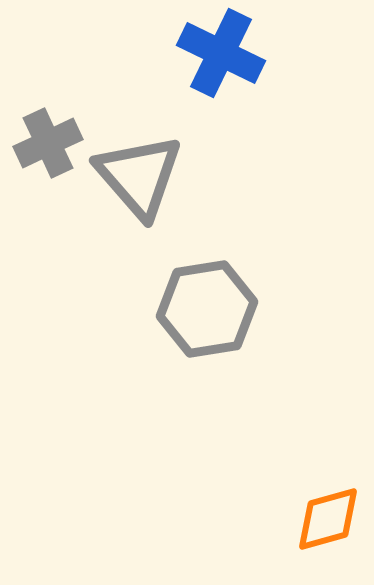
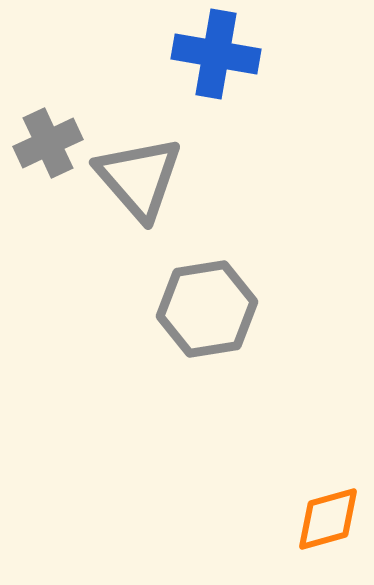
blue cross: moved 5 px left, 1 px down; rotated 16 degrees counterclockwise
gray triangle: moved 2 px down
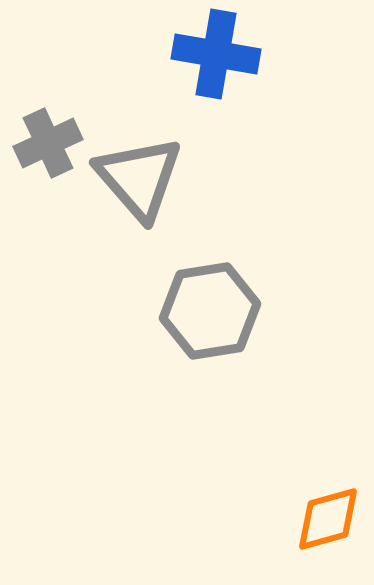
gray hexagon: moved 3 px right, 2 px down
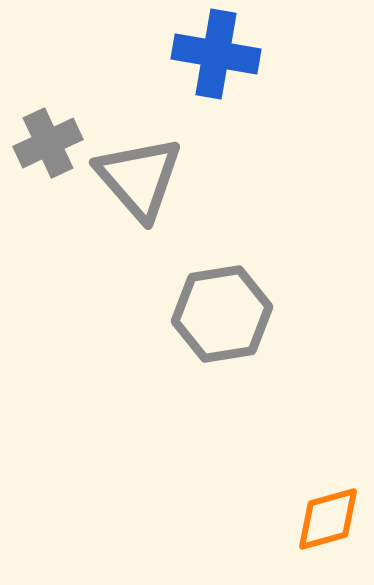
gray hexagon: moved 12 px right, 3 px down
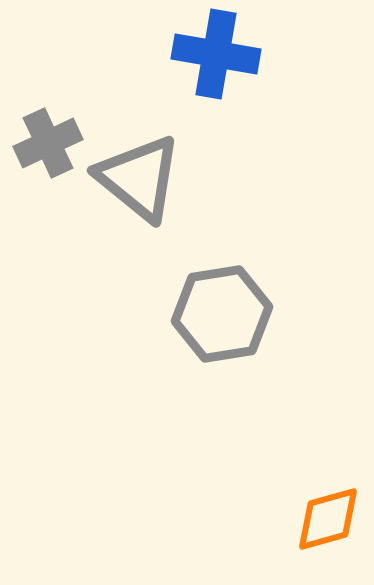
gray triangle: rotated 10 degrees counterclockwise
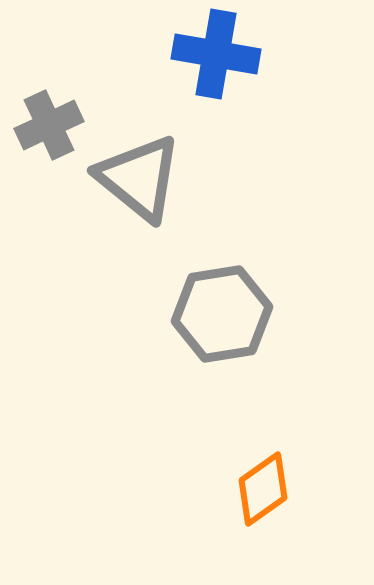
gray cross: moved 1 px right, 18 px up
orange diamond: moved 65 px left, 30 px up; rotated 20 degrees counterclockwise
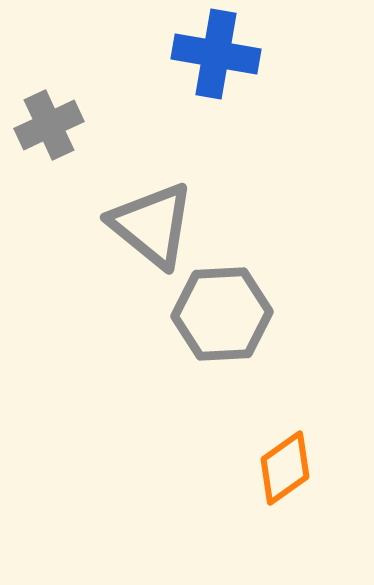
gray triangle: moved 13 px right, 47 px down
gray hexagon: rotated 6 degrees clockwise
orange diamond: moved 22 px right, 21 px up
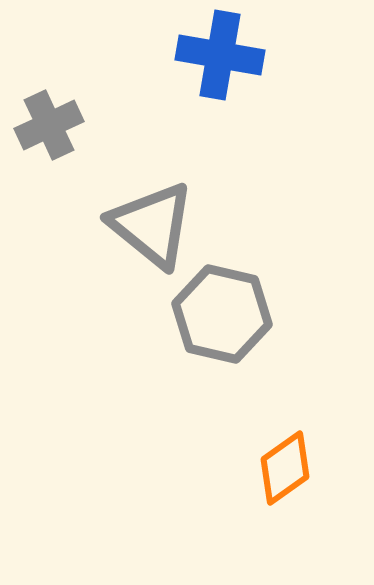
blue cross: moved 4 px right, 1 px down
gray hexagon: rotated 16 degrees clockwise
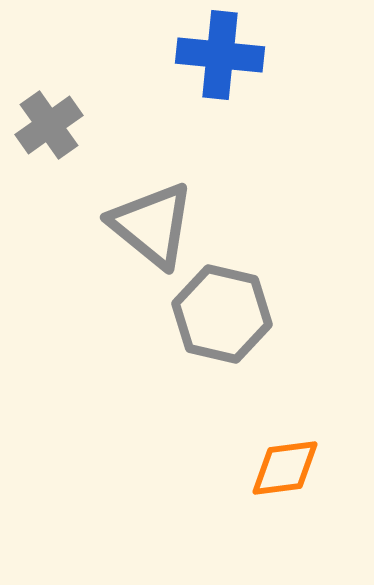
blue cross: rotated 4 degrees counterclockwise
gray cross: rotated 10 degrees counterclockwise
orange diamond: rotated 28 degrees clockwise
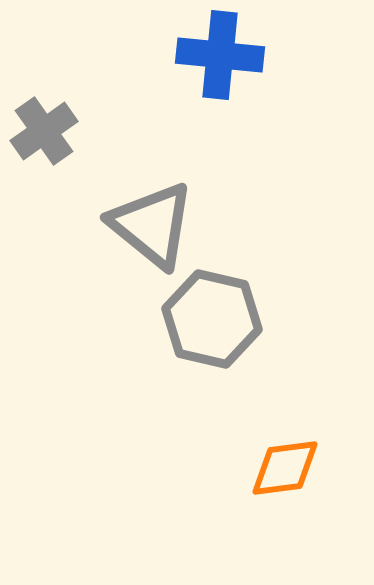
gray cross: moved 5 px left, 6 px down
gray hexagon: moved 10 px left, 5 px down
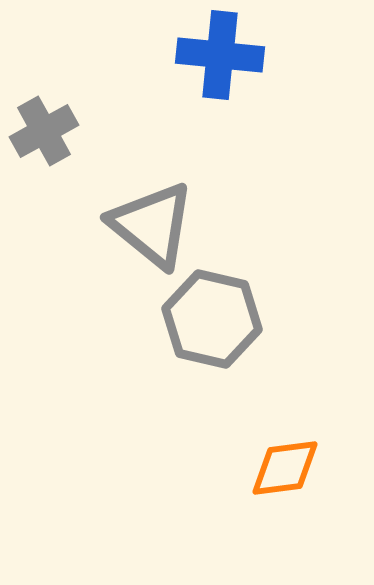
gray cross: rotated 6 degrees clockwise
